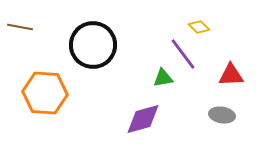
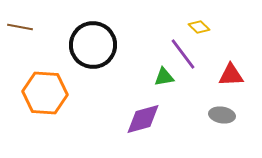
green triangle: moved 1 px right, 1 px up
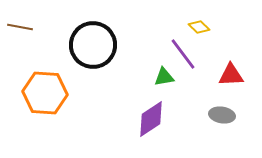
purple diamond: moved 8 px right; rotated 18 degrees counterclockwise
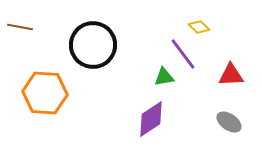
gray ellipse: moved 7 px right, 7 px down; rotated 25 degrees clockwise
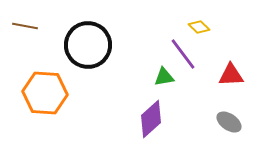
brown line: moved 5 px right, 1 px up
black circle: moved 5 px left
purple diamond: rotated 9 degrees counterclockwise
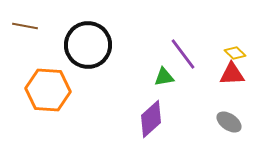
yellow diamond: moved 36 px right, 26 px down
red triangle: moved 1 px right, 1 px up
orange hexagon: moved 3 px right, 3 px up
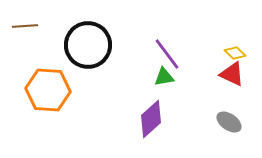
brown line: rotated 15 degrees counterclockwise
purple line: moved 16 px left
red triangle: rotated 28 degrees clockwise
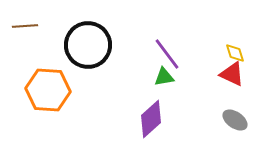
yellow diamond: rotated 30 degrees clockwise
gray ellipse: moved 6 px right, 2 px up
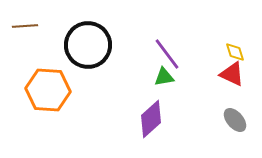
yellow diamond: moved 1 px up
gray ellipse: rotated 15 degrees clockwise
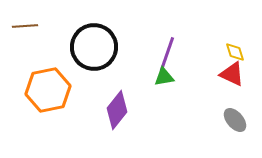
black circle: moved 6 px right, 2 px down
purple line: rotated 56 degrees clockwise
orange hexagon: rotated 15 degrees counterclockwise
purple diamond: moved 34 px left, 9 px up; rotated 9 degrees counterclockwise
